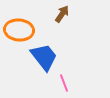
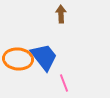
brown arrow: moved 1 px left; rotated 36 degrees counterclockwise
orange ellipse: moved 1 px left, 29 px down
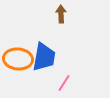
blue trapezoid: rotated 48 degrees clockwise
pink line: rotated 54 degrees clockwise
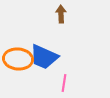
blue trapezoid: rotated 104 degrees clockwise
pink line: rotated 24 degrees counterclockwise
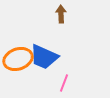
orange ellipse: rotated 24 degrees counterclockwise
pink line: rotated 12 degrees clockwise
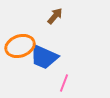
brown arrow: moved 6 px left, 2 px down; rotated 42 degrees clockwise
orange ellipse: moved 2 px right, 13 px up
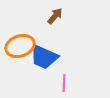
pink line: rotated 18 degrees counterclockwise
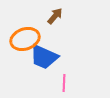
orange ellipse: moved 5 px right, 7 px up
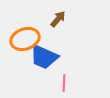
brown arrow: moved 3 px right, 3 px down
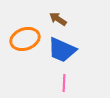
brown arrow: rotated 96 degrees counterclockwise
blue trapezoid: moved 18 px right, 7 px up
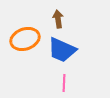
brown arrow: rotated 48 degrees clockwise
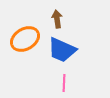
brown arrow: moved 1 px left
orange ellipse: rotated 12 degrees counterclockwise
